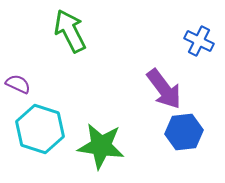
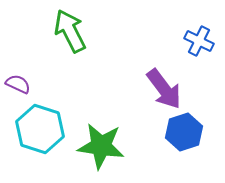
blue hexagon: rotated 12 degrees counterclockwise
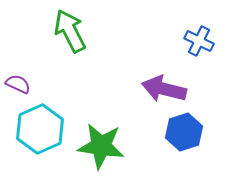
purple arrow: rotated 141 degrees clockwise
cyan hexagon: rotated 18 degrees clockwise
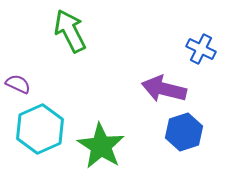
blue cross: moved 2 px right, 8 px down
green star: rotated 24 degrees clockwise
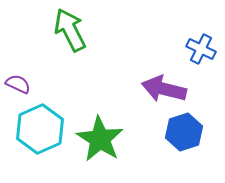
green arrow: moved 1 px up
green star: moved 1 px left, 7 px up
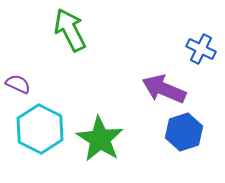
purple arrow: rotated 9 degrees clockwise
cyan hexagon: rotated 9 degrees counterclockwise
